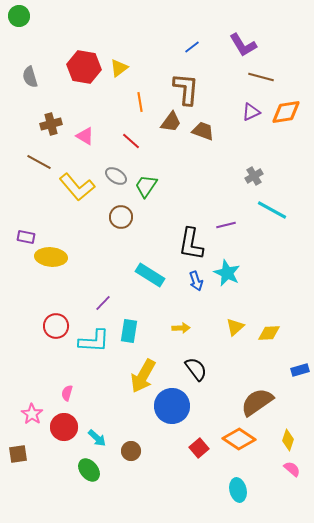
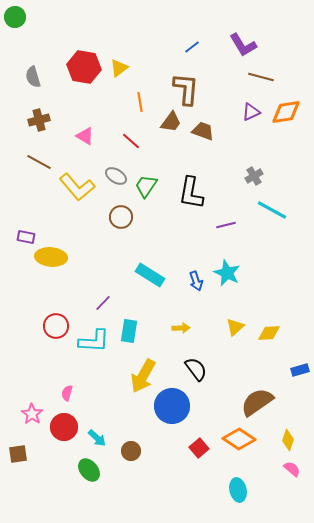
green circle at (19, 16): moved 4 px left, 1 px down
gray semicircle at (30, 77): moved 3 px right
brown cross at (51, 124): moved 12 px left, 4 px up
black L-shape at (191, 244): moved 51 px up
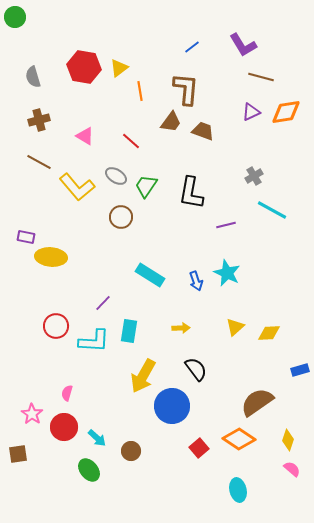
orange line at (140, 102): moved 11 px up
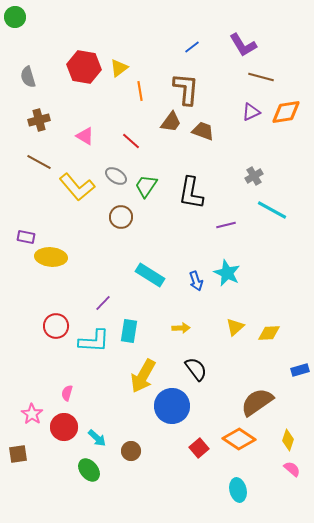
gray semicircle at (33, 77): moved 5 px left
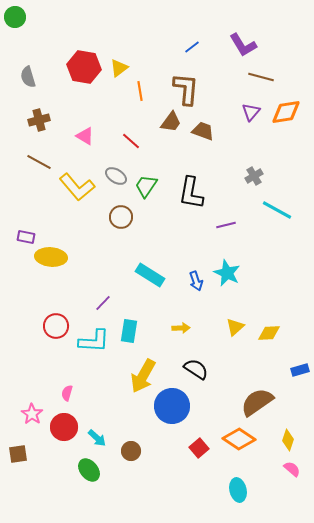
purple triangle at (251, 112): rotated 24 degrees counterclockwise
cyan line at (272, 210): moved 5 px right
black semicircle at (196, 369): rotated 20 degrees counterclockwise
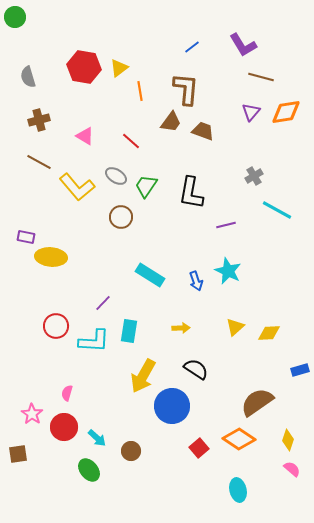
cyan star at (227, 273): moved 1 px right, 2 px up
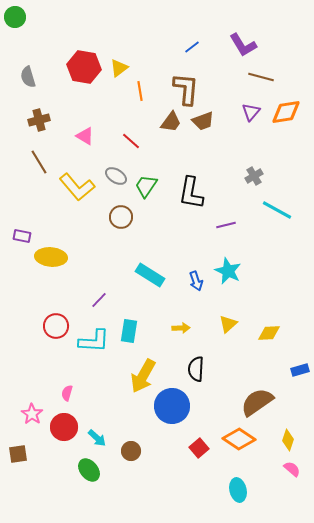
brown trapezoid at (203, 131): moved 10 px up; rotated 140 degrees clockwise
brown line at (39, 162): rotated 30 degrees clockwise
purple rectangle at (26, 237): moved 4 px left, 1 px up
purple line at (103, 303): moved 4 px left, 3 px up
yellow triangle at (235, 327): moved 7 px left, 3 px up
black semicircle at (196, 369): rotated 120 degrees counterclockwise
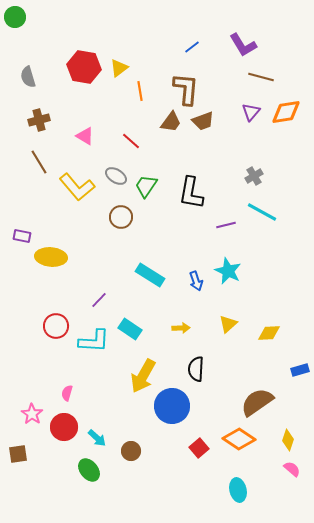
cyan line at (277, 210): moved 15 px left, 2 px down
cyan rectangle at (129, 331): moved 1 px right, 2 px up; rotated 65 degrees counterclockwise
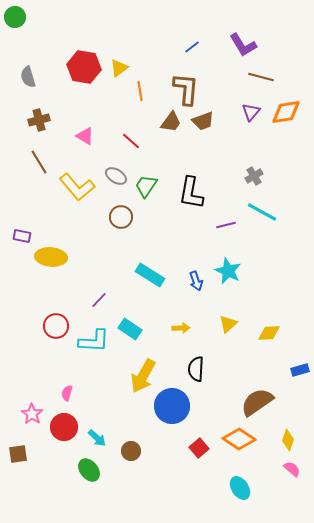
cyan ellipse at (238, 490): moved 2 px right, 2 px up; rotated 20 degrees counterclockwise
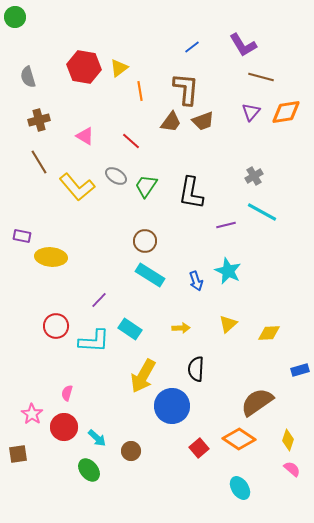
brown circle at (121, 217): moved 24 px right, 24 px down
